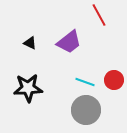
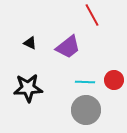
red line: moved 7 px left
purple trapezoid: moved 1 px left, 5 px down
cyan line: rotated 18 degrees counterclockwise
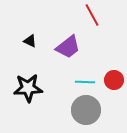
black triangle: moved 2 px up
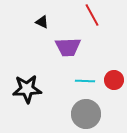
black triangle: moved 12 px right, 19 px up
purple trapezoid: rotated 36 degrees clockwise
cyan line: moved 1 px up
black star: moved 1 px left, 1 px down
gray circle: moved 4 px down
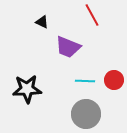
purple trapezoid: rotated 24 degrees clockwise
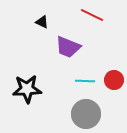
red line: rotated 35 degrees counterclockwise
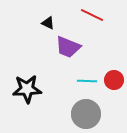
black triangle: moved 6 px right, 1 px down
cyan line: moved 2 px right
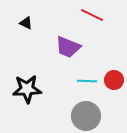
black triangle: moved 22 px left
gray circle: moved 2 px down
